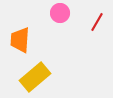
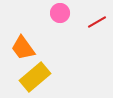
red line: rotated 30 degrees clockwise
orange trapezoid: moved 3 px right, 8 px down; rotated 40 degrees counterclockwise
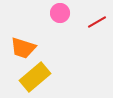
orange trapezoid: rotated 36 degrees counterclockwise
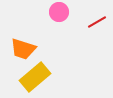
pink circle: moved 1 px left, 1 px up
orange trapezoid: moved 1 px down
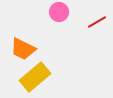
orange trapezoid: rotated 8 degrees clockwise
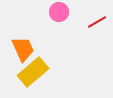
orange trapezoid: rotated 140 degrees counterclockwise
yellow rectangle: moved 2 px left, 5 px up
